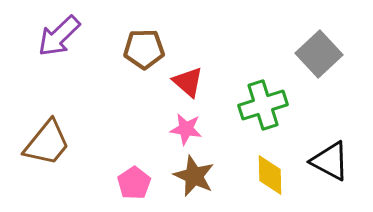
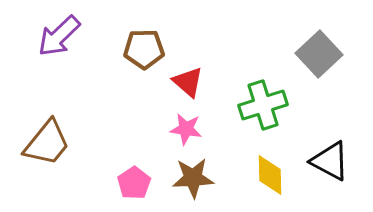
brown star: moved 1 px left, 2 px down; rotated 27 degrees counterclockwise
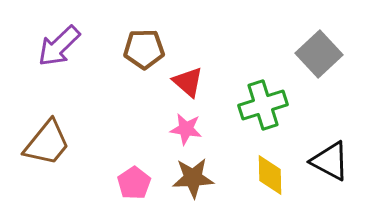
purple arrow: moved 10 px down
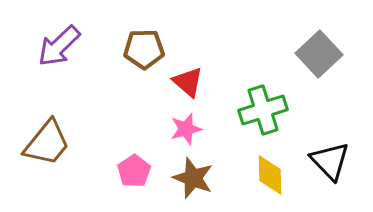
green cross: moved 5 px down
pink star: rotated 24 degrees counterclockwise
black triangle: rotated 18 degrees clockwise
brown star: rotated 24 degrees clockwise
pink pentagon: moved 12 px up
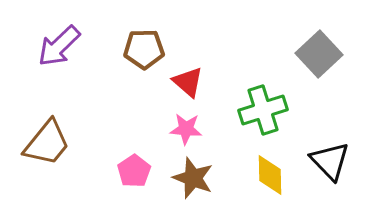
pink star: rotated 20 degrees clockwise
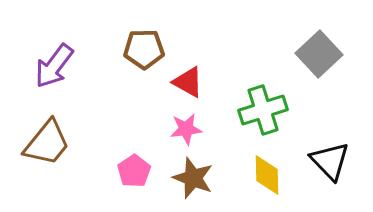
purple arrow: moved 5 px left, 20 px down; rotated 9 degrees counterclockwise
red triangle: rotated 12 degrees counterclockwise
pink star: rotated 12 degrees counterclockwise
yellow diamond: moved 3 px left
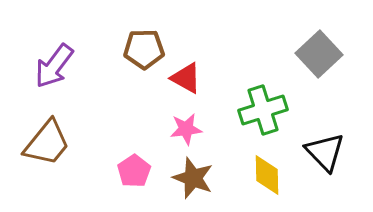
red triangle: moved 2 px left, 4 px up
black triangle: moved 5 px left, 9 px up
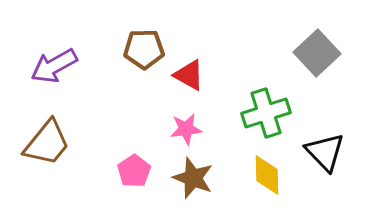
gray square: moved 2 px left, 1 px up
purple arrow: rotated 24 degrees clockwise
red triangle: moved 3 px right, 3 px up
green cross: moved 3 px right, 3 px down
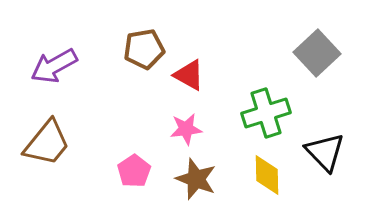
brown pentagon: rotated 9 degrees counterclockwise
brown star: moved 3 px right, 1 px down
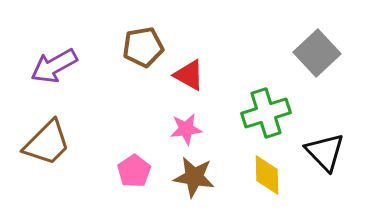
brown pentagon: moved 1 px left, 2 px up
brown trapezoid: rotated 6 degrees clockwise
brown star: moved 2 px left, 2 px up; rotated 12 degrees counterclockwise
